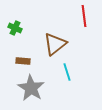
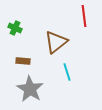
brown triangle: moved 1 px right, 2 px up
gray star: moved 1 px left, 1 px down
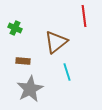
gray star: rotated 12 degrees clockwise
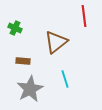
cyan line: moved 2 px left, 7 px down
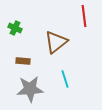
gray star: rotated 24 degrees clockwise
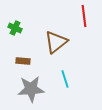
gray star: moved 1 px right
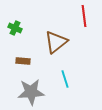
gray star: moved 3 px down
